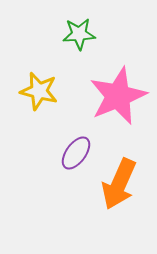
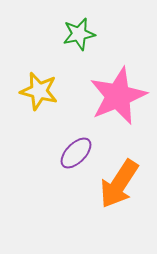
green star: rotated 8 degrees counterclockwise
purple ellipse: rotated 8 degrees clockwise
orange arrow: rotated 9 degrees clockwise
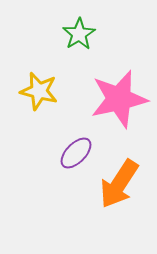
green star: rotated 20 degrees counterclockwise
pink star: moved 1 px right, 3 px down; rotated 10 degrees clockwise
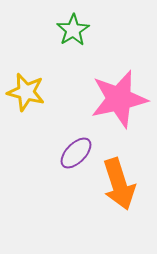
green star: moved 6 px left, 4 px up
yellow star: moved 13 px left, 1 px down
orange arrow: rotated 51 degrees counterclockwise
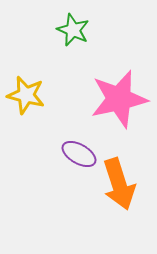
green star: rotated 16 degrees counterclockwise
yellow star: moved 3 px down
purple ellipse: moved 3 px right, 1 px down; rotated 76 degrees clockwise
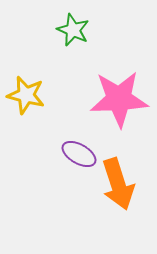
pink star: rotated 10 degrees clockwise
orange arrow: moved 1 px left
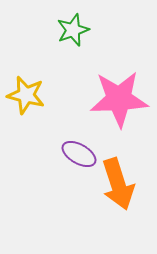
green star: rotated 28 degrees clockwise
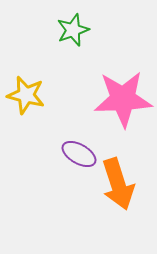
pink star: moved 4 px right
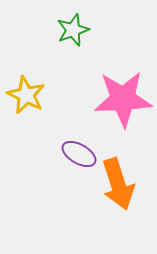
yellow star: rotated 12 degrees clockwise
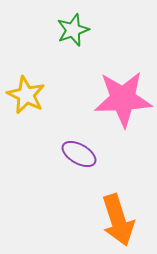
orange arrow: moved 36 px down
